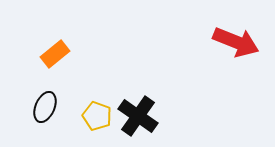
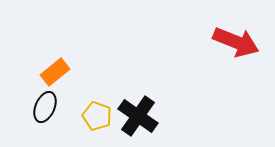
orange rectangle: moved 18 px down
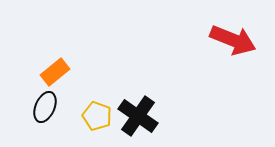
red arrow: moved 3 px left, 2 px up
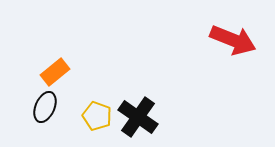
black cross: moved 1 px down
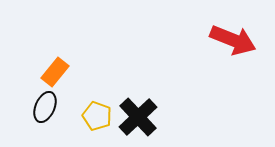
orange rectangle: rotated 12 degrees counterclockwise
black cross: rotated 12 degrees clockwise
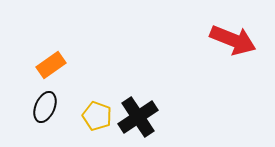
orange rectangle: moved 4 px left, 7 px up; rotated 16 degrees clockwise
black cross: rotated 9 degrees clockwise
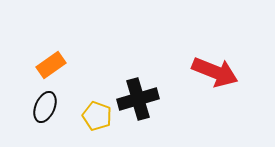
red arrow: moved 18 px left, 32 px down
black cross: moved 18 px up; rotated 18 degrees clockwise
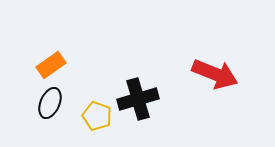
red arrow: moved 2 px down
black ellipse: moved 5 px right, 4 px up
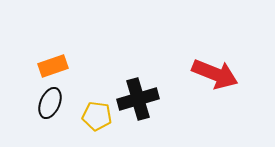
orange rectangle: moved 2 px right, 1 px down; rotated 16 degrees clockwise
yellow pentagon: rotated 12 degrees counterclockwise
